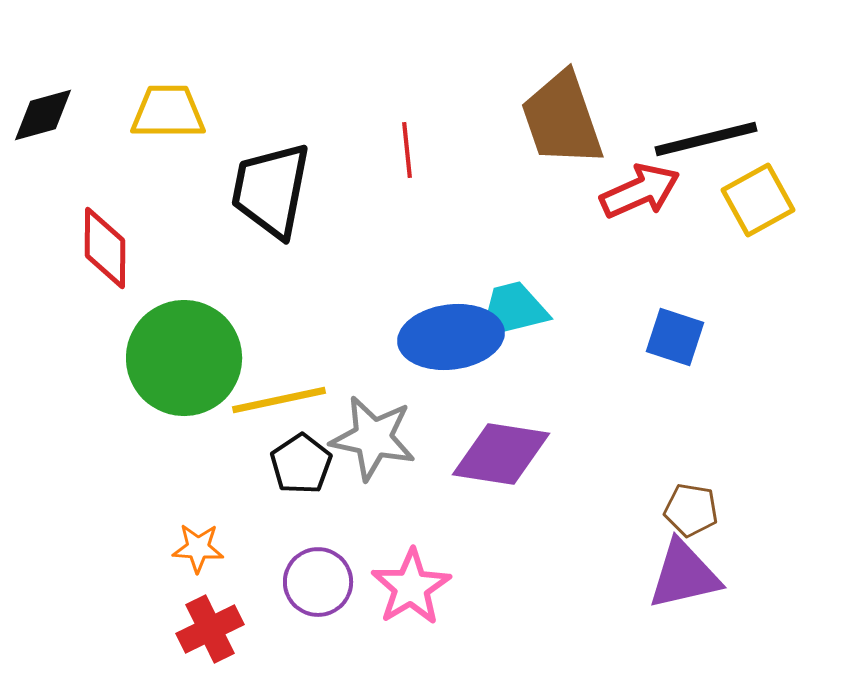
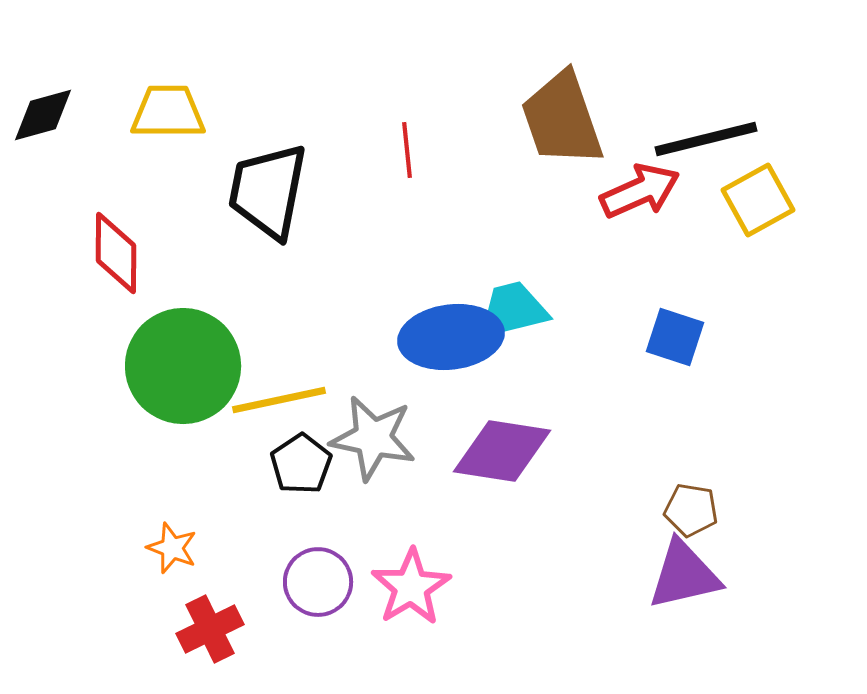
black trapezoid: moved 3 px left, 1 px down
red diamond: moved 11 px right, 5 px down
green circle: moved 1 px left, 8 px down
purple diamond: moved 1 px right, 3 px up
orange star: moved 26 px left; rotated 18 degrees clockwise
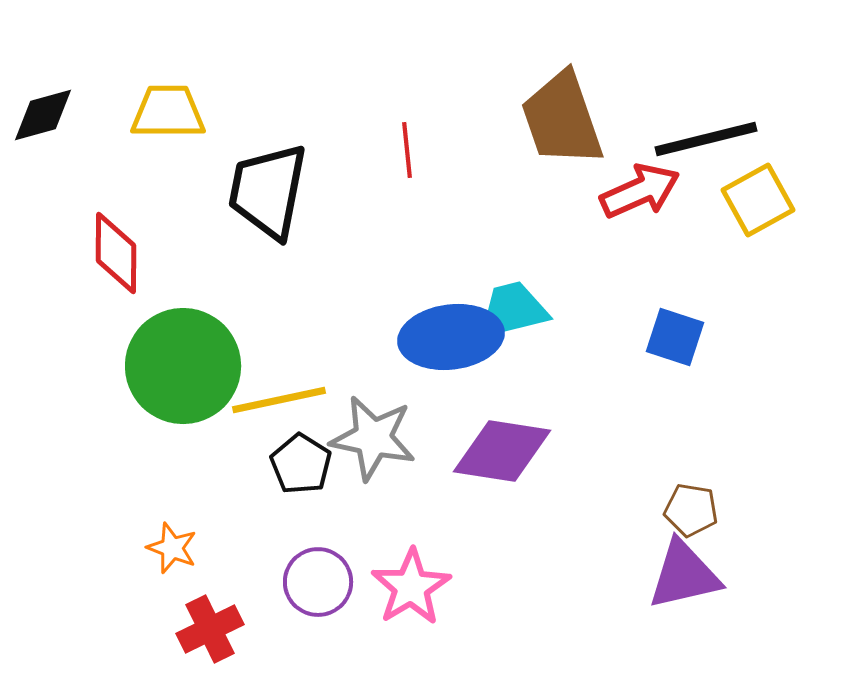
black pentagon: rotated 6 degrees counterclockwise
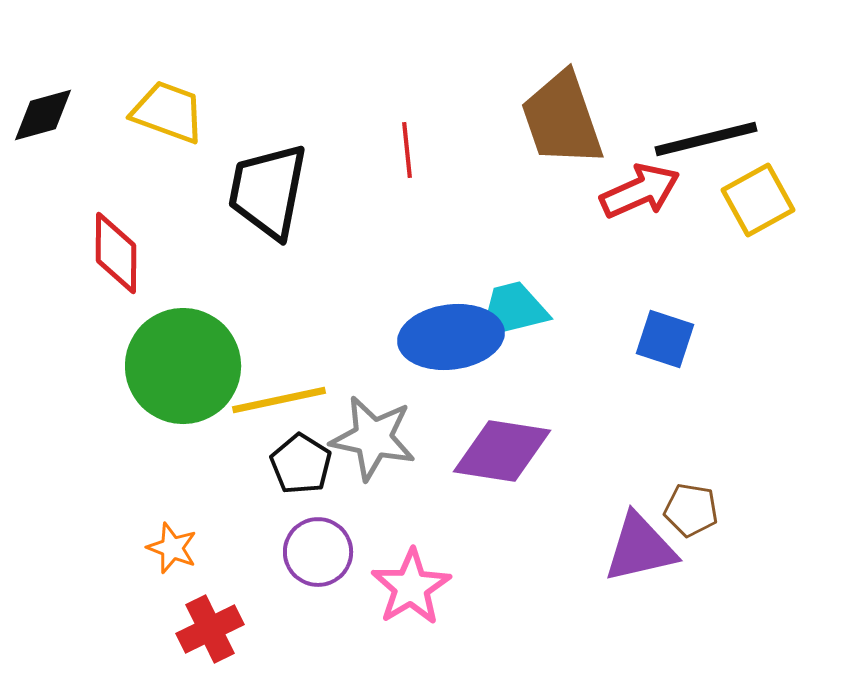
yellow trapezoid: rotated 20 degrees clockwise
blue square: moved 10 px left, 2 px down
purple triangle: moved 44 px left, 27 px up
purple circle: moved 30 px up
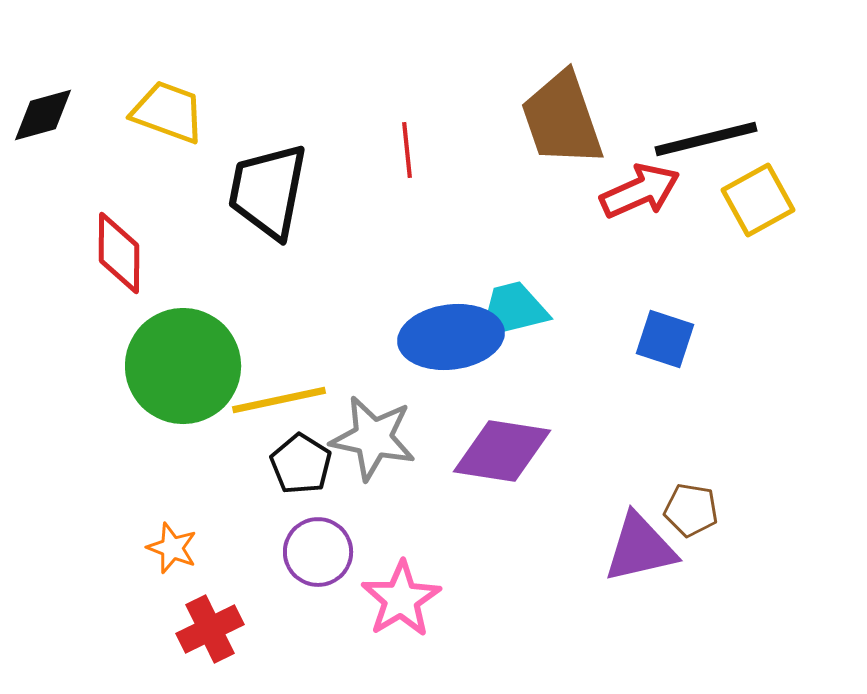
red diamond: moved 3 px right
pink star: moved 10 px left, 12 px down
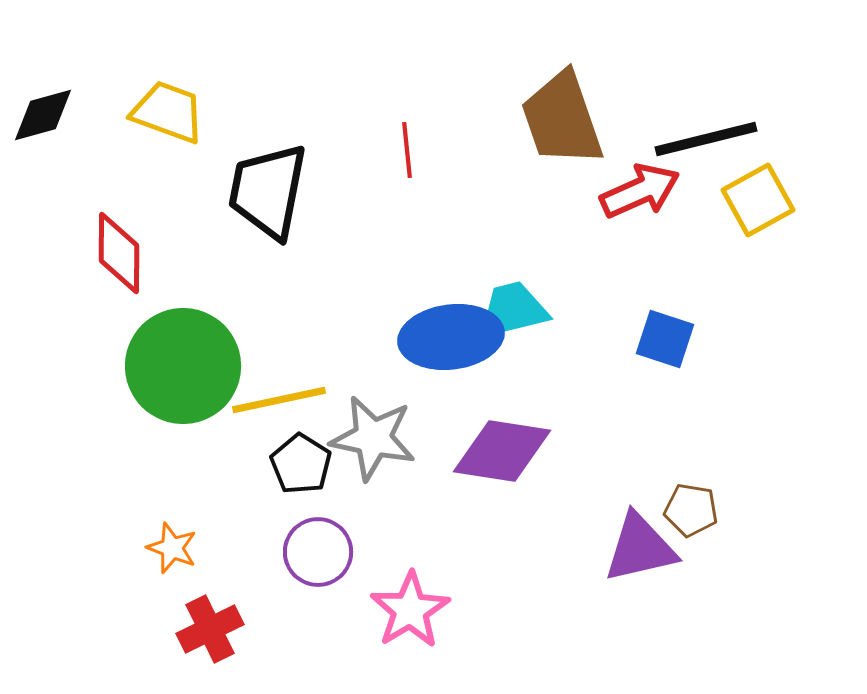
pink star: moved 9 px right, 11 px down
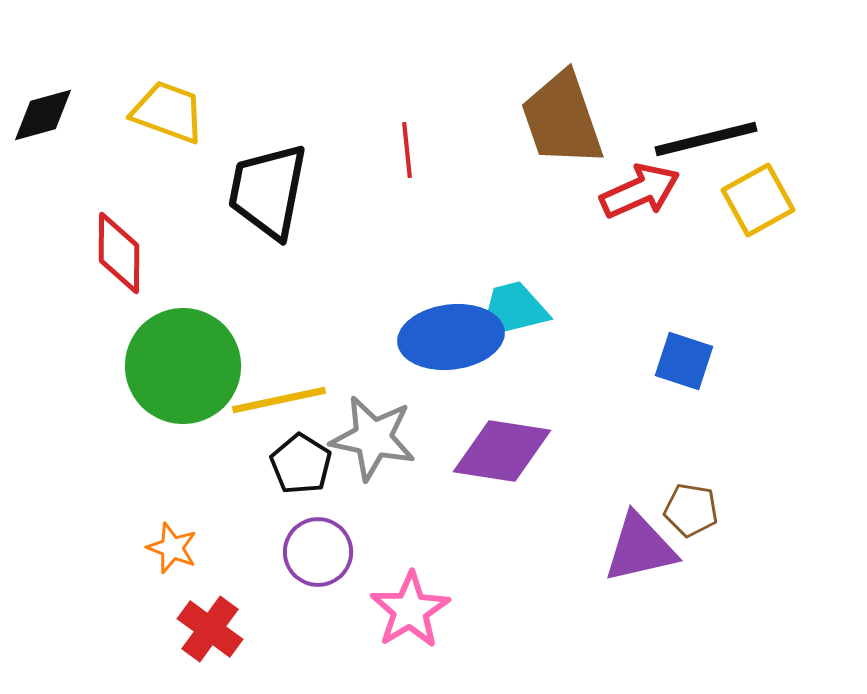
blue square: moved 19 px right, 22 px down
red cross: rotated 28 degrees counterclockwise
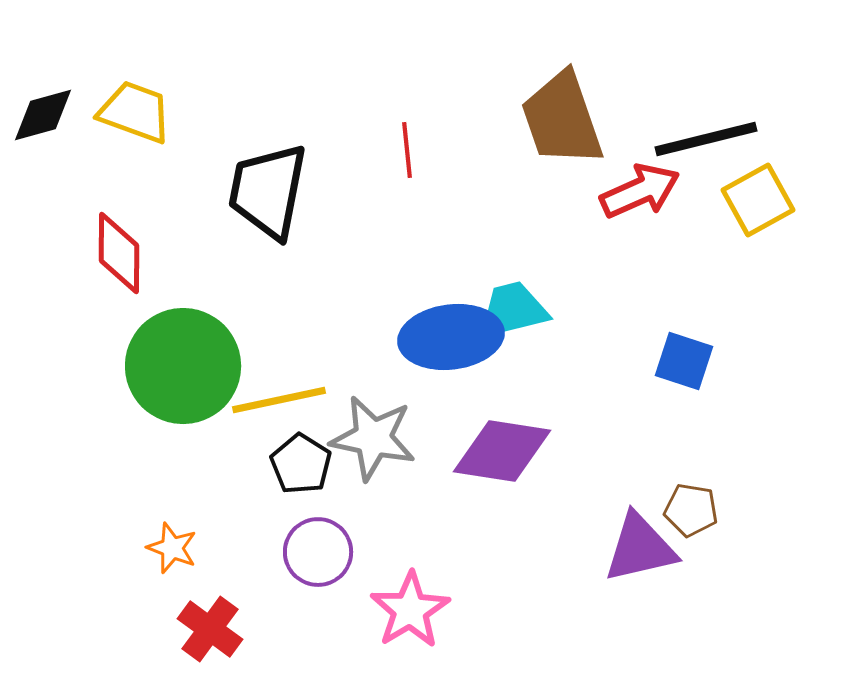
yellow trapezoid: moved 33 px left
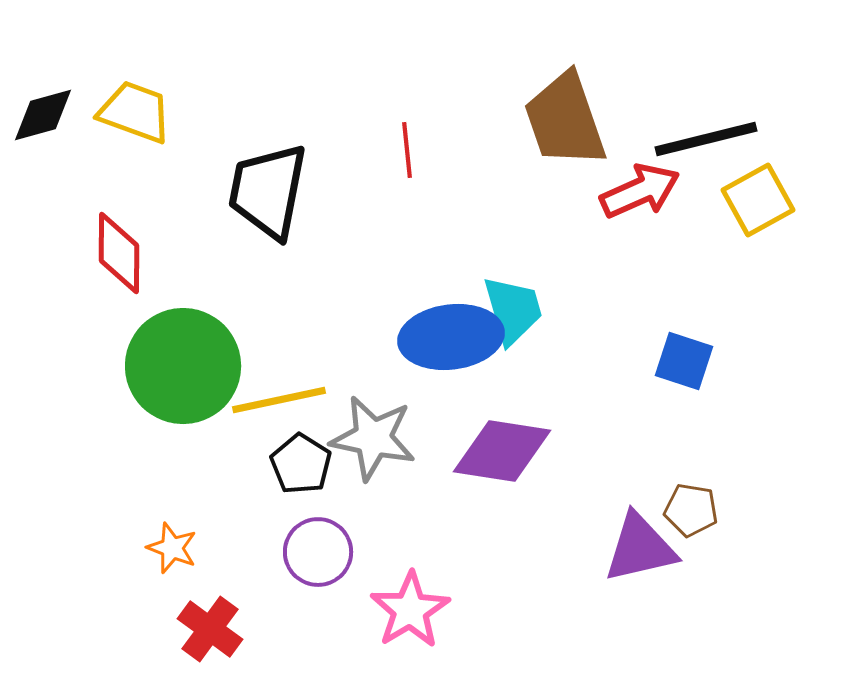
brown trapezoid: moved 3 px right, 1 px down
cyan trapezoid: rotated 88 degrees clockwise
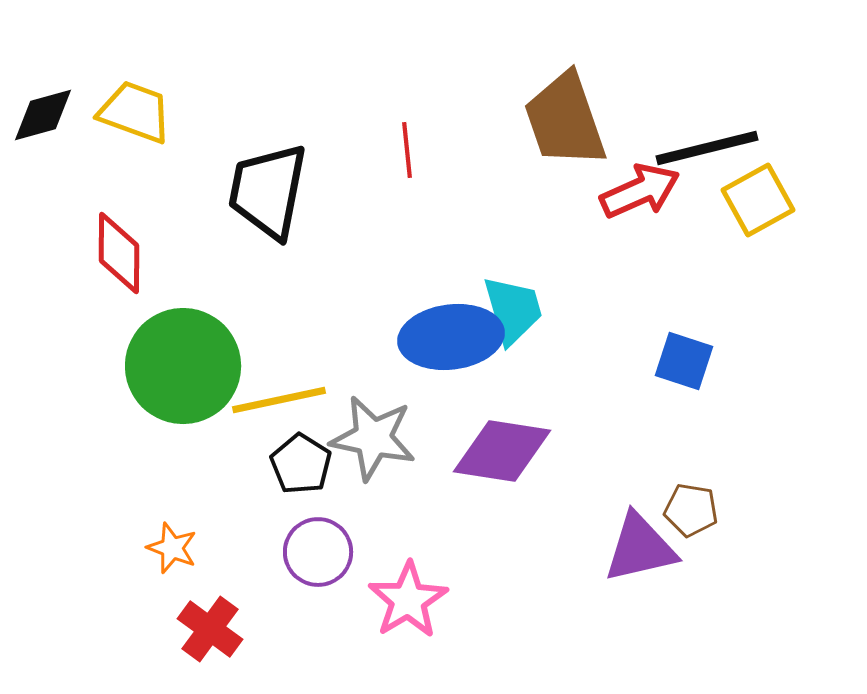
black line: moved 1 px right, 9 px down
pink star: moved 2 px left, 10 px up
